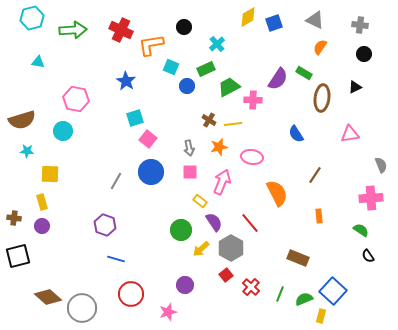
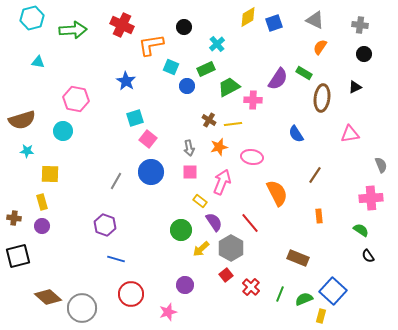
red cross at (121, 30): moved 1 px right, 5 px up
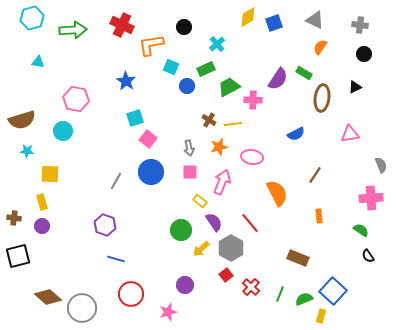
blue semicircle at (296, 134): rotated 84 degrees counterclockwise
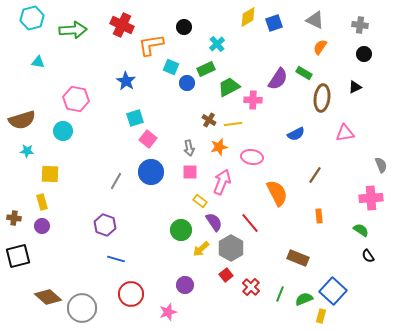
blue circle at (187, 86): moved 3 px up
pink triangle at (350, 134): moved 5 px left, 1 px up
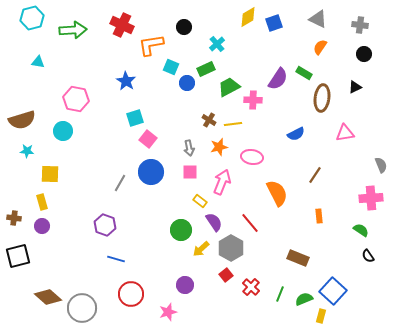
gray triangle at (315, 20): moved 3 px right, 1 px up
gray line at (116, 181): moved 4 px right, 2 px down
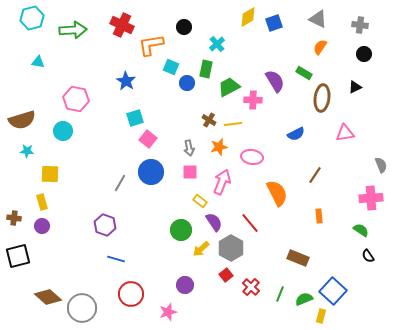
green rectangle at (206, 69): rotated 54 degrees counterclockwise
purple semicircle at (278, 79): moved 3 px left, 2 px down; rotated 65 degrees counterclockwise
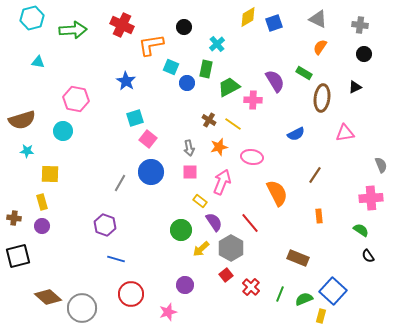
yellow line at (233, 124): rotated 42 degrees clockwise
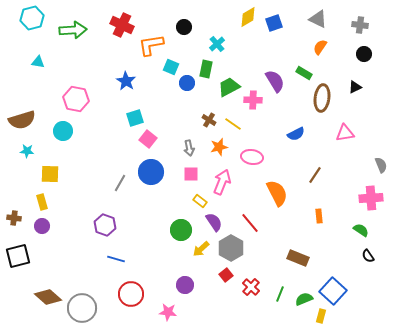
pink square at (190, 172): moved 1 px right, 2 px down
pink star at (168, 312): rotated 24 degrees clockwise
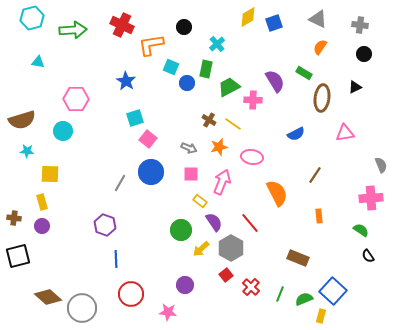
pink hexagon at (76, 99): rotated 10 degrees counterclockwise
gray arrow at (189, 148): rotated 56 degrees counterclockwise
blue line at (116, 259): rotated 72 degrees clockwise
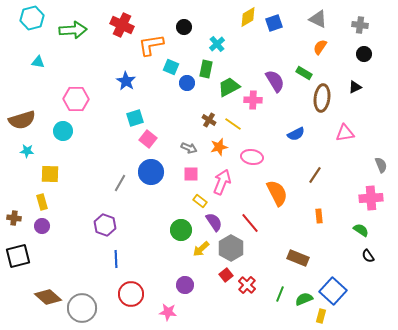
red cross at (251, 287): moved 4 px left, 2 px up
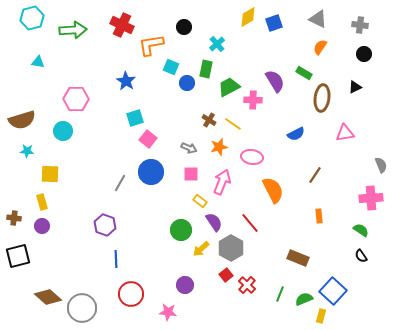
orange semicircle at (277, 193): moved 4 px left, 3 px up
black semicircle at (368, 256): moved 7 px left
